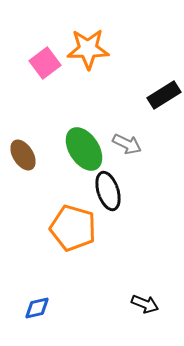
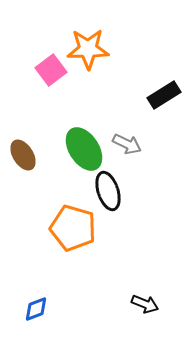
pink square: moved 6 px right, 7 px down
blue diamond: moved 1 px left, 1 px down; rotated 8 degrees counterclockwise
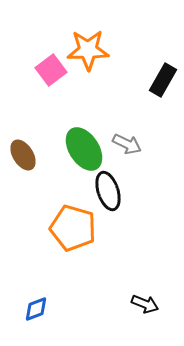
orange star: moved 1 px down
black rectangle: moved 1 px left, 15 px up; rotated 28 degrees counterclockwise
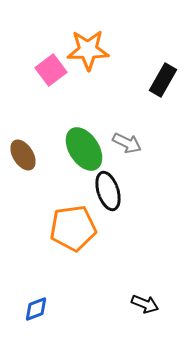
gray arrow: moved 1 px up
orange pentagon: rotated 24 degrees counterclockwise
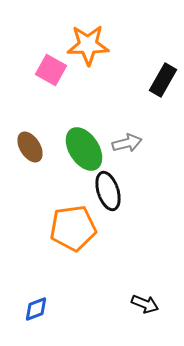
orange star: moved 5 px up
pink square: rotated 24 degrees counterclockwise
gray arrow: rotated 40 degrees counterclockwise
brown ellipse: moved 7 px right, 8 px up
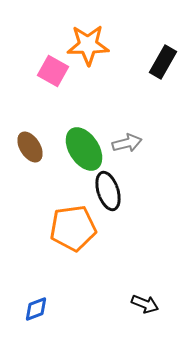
pink square: moved 2 px right, 1 px down
black rectangle: moved 18 px up
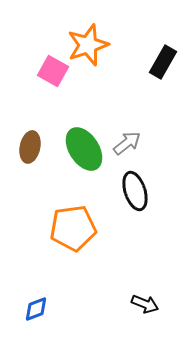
orange star: rotated 18 degrees counterclockwise
gray arrow: rotated 24 degrees counterclockwise
brown ellipse: rotated 44 degrees clockwise
black ellipse: moved 27 px right
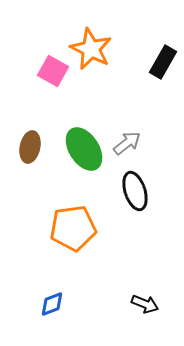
orange star: moved 3 px right, 4 px down; rotated 27 degrees counterclockwise
blue diamond: moved 16 px right, 5 px up
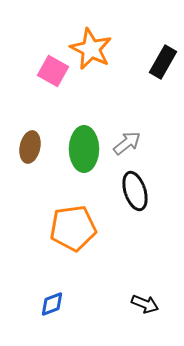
green ellipse: rotated 33 degrees clockwise
